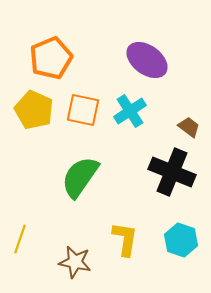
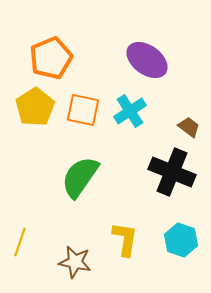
yellow pentagon: moved 1 px right, 3 px up; rotated 15 degrees clockwise
yellow line: moved 3 px down
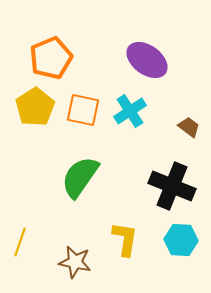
black cross: moved 14 px down
cyan hexagon: rotated 16 degrees counterclockwise
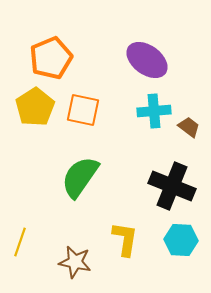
cyan cross: moved 24 px right; rotated 28 degrees clockwise
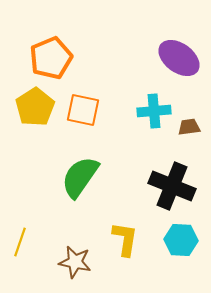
purple ellipse: moved 32 px right, 2 px up
brown trapezoid: rotated 45 degrees counterclockwise
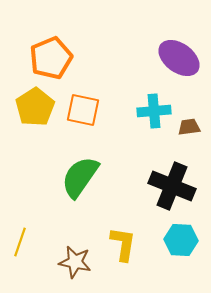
yellow L-shape: moved 2 px left, 5 px down
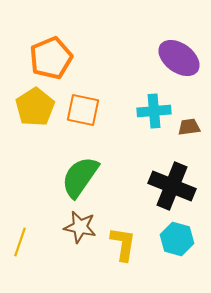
cyan hexagon: moved 4 px left, 1 px up; rotated 12 degrees clockwise
brown star: moved 5 px right, 35 px up
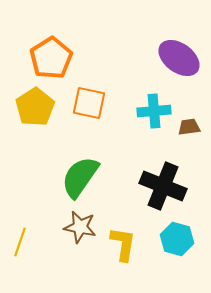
orange pentagon: rotated 9 degrees counterclockwise
orange square: moved 6 px right, 7 px up
black cross: moved 9 px left
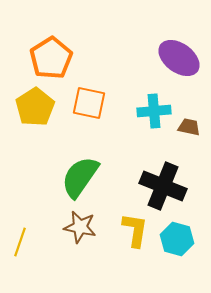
brown trapezoid: rotated 20 degrees clockwise
yellow L-shape: moved 12 px right, 14 px up
